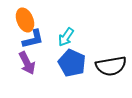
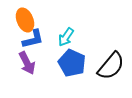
black semicircle: rotated 40 degrees counterclockwise
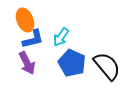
cyan arrow: moved 5 px left
black semicircle: moved 4 px left; rotated 80 degrees counterclockwise
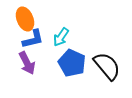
orange ellipse: moved 1 px up
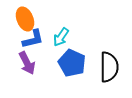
black semicircle: moved 2 px right, 1 px down; rotated 40 degrees clockwise
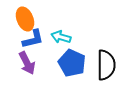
cyan arrow: rotated 72 degrees clockwise
black semicircle: moved 3 px left, 2 px up
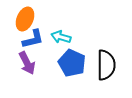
orange ellipse: rotated 45 degrees clockwise
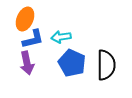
cyan arrow: rotated 24 degrees counterclockwise
purple arrow: rotated 15 degrees clockwise
